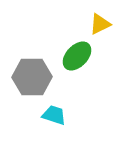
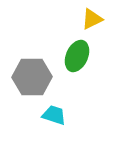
yellow triangle: moved 8 px left, 5 px up
green ellipse: rotated 20 degrees counterclockwise
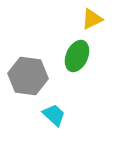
gray hexagon: moved 4 px left, 1 px up; rotated 9 degrees clockwise
cyan trapezoid: rotated 25 degrees clockwise
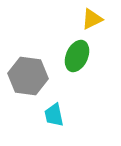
cyan trapezoid: rotated 145 degrees counterclockwise
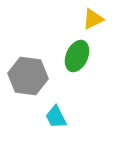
yellow triangle: moved 1 px right
cyan trapezoid: moved 2 px right, 2 px down; rotated 15 degrees counterclockwise
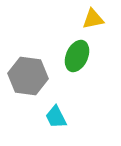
yellow triangle: rotated 15 degrees clockwise
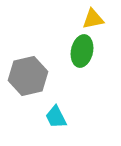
green ellipse: moved 5 px right, 5 px up; rotated 12 degrees counterclockwise
gray hexagon: rotated 21 degrees counterclockwise
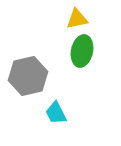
yellow triangle: moved 16 px left
cyan trapezoid: moved 4 px up
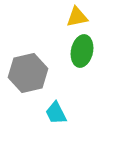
yellow triangle: moved 2 px up
gray hexagon: moved 3 px up
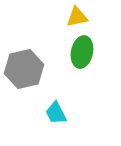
green ellipse: moved 1 px down
gray hexagon: moved 4 px left, 4 px up
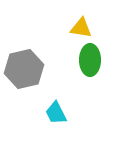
yellow triangle: moved 4 px right, 11 px down; rotated 20 degrees clockwise
green ellipse: moved 8 px right, 8 px down; rotated 12 degrees counterclockwise
